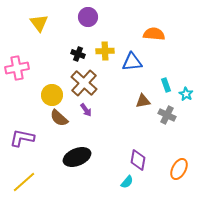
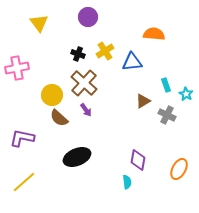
yellow cross: rotated 30 degrees counterclockwise
brown triangle: rotated 21 degrees counterclockwise
cyan semicircle: rotated 48 degrees counterclockwise
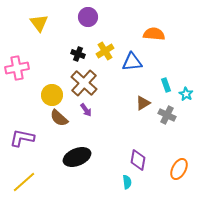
brown triangle: moved 2 px down
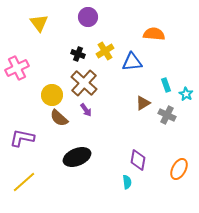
pink cross: rotated 15 degrees counterclockwise
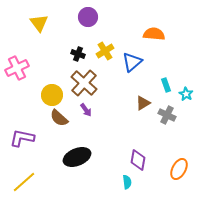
blue triangle: rotated 35 degrees counterclockwise
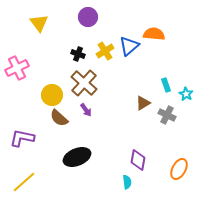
blue triangle: moved 3 px left, 16 px up
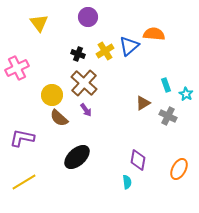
gray cross: moved 1 px right, 1 px down
black ellipse: rotated 20 degrees counterclockwise
yellow line: rotated 10 degrees clockwise
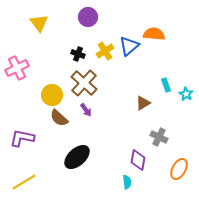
gray cross: moved 9 px left, 21 px down
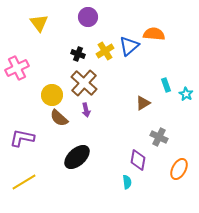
purple arrow: rotated 24 degrees clockwise
